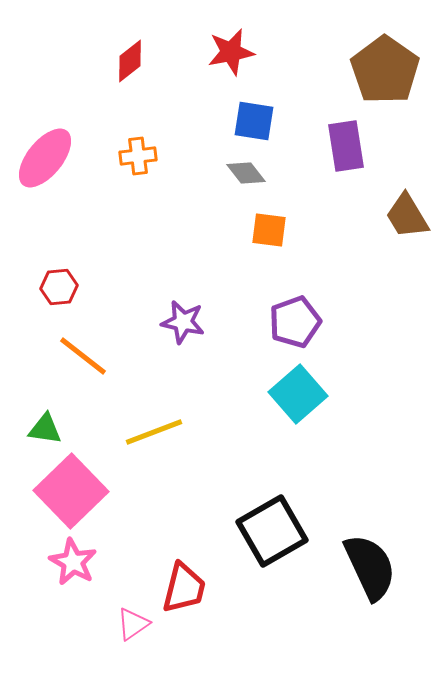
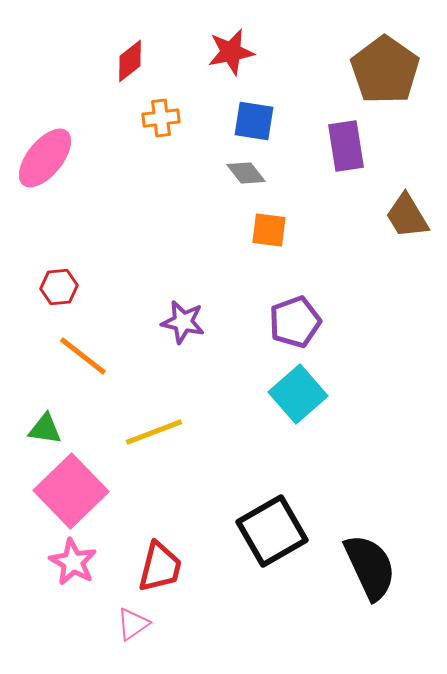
orange cross: moved 23 px right, 38 px up
red trapezoid: moved 24 px left, 21 px up
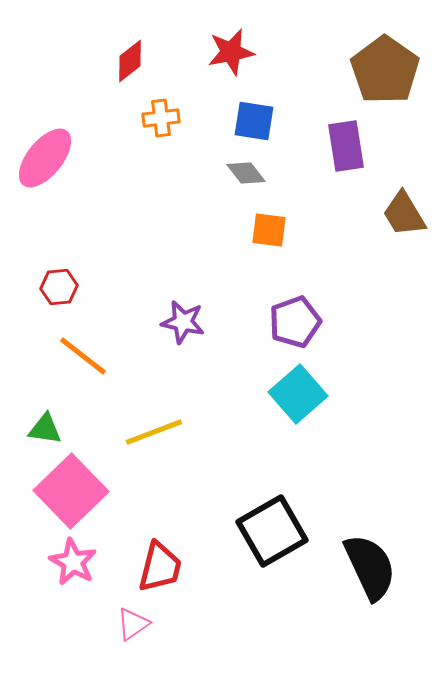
brown trapezoid: moved 3 px left, 2 px up
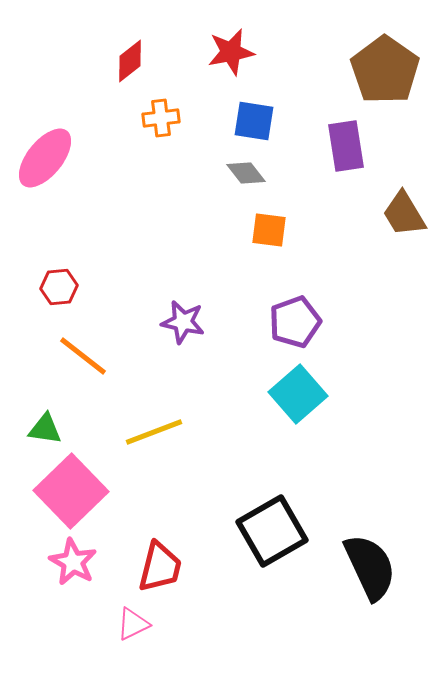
pink triangle: rotated 9 degrees clockwise
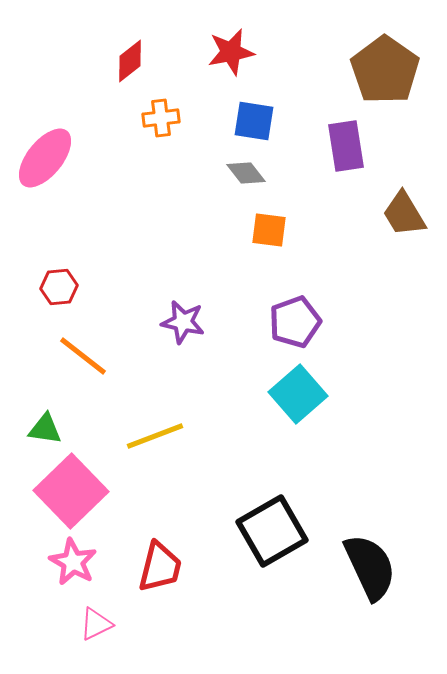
yellow line: moved 1 px right, 4 px down
pink triangle: moved 37 px left
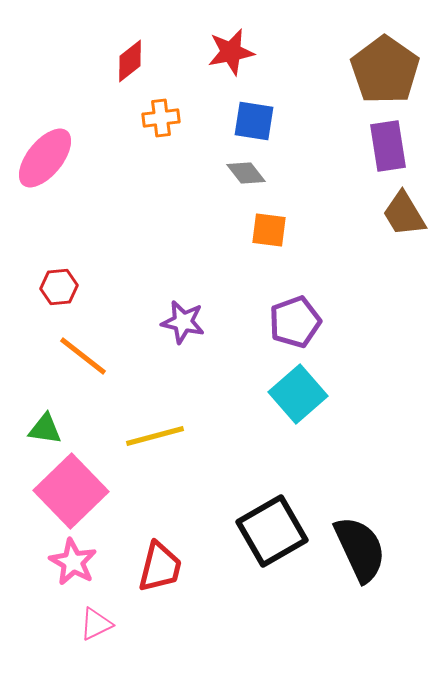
purple rectangle: moved 42 px right
yellow line: rotated 6 degrees clockwise
black semicircle: moved 10 px left, 18 px up
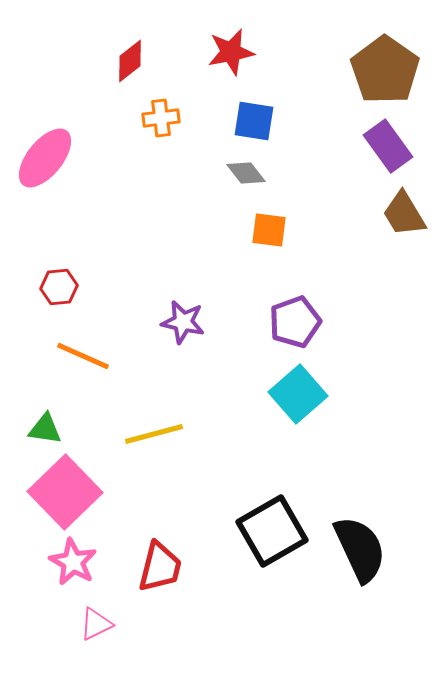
purple rectangle: rotated 27 degrees counterclockwise
orange line: rotated 14 degrees counterclockwise
yellow line: moved 1 px left, 2 px up
pink square: moved 6 px left, 1 px down
